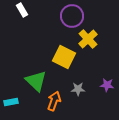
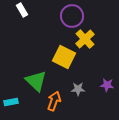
yellow cross: moved 3 px left
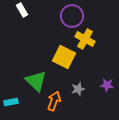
yellow cross: rotated 18 degrees counterclockwise
gray star: rotated 16 degrees counterclockwise
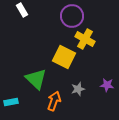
green triangle: moved 2 px up
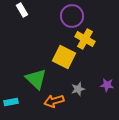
orange arrow: rotated 126 degrees counterclockwise
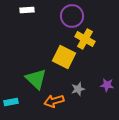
white rectangle: moved 5 px right; rotated 64 degrees counterclockwise
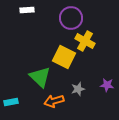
purple circle: moved 1 px left, 2 px down
yellow cross: moved 2 px down
green triangle: moved 4 px right, 2 px up
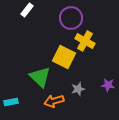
white rectangle: rotated 48 degrees counterclockwise
purple star: moved 1 px right
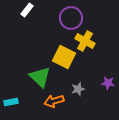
purple star: moved 2 px up
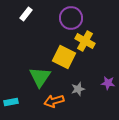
white rectangle: moved 1 px left, 4 px down
green triangle: rotated 20 degrees clockwise
